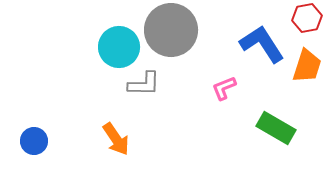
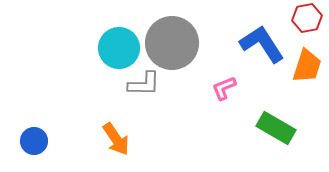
gray circle: moved 1 px right, 13 px down
cyan circle: moved 1 px down
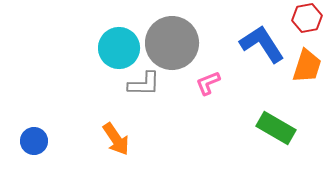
pink L-shape: moved 16 px left, 5 px up
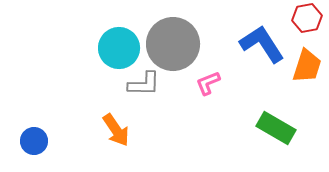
gray circle: moved 1 px right, 1 px down
orange arrow: moved 9 px up
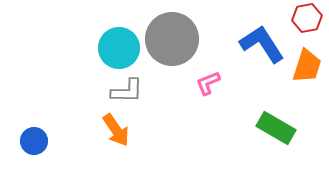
gray circle: moved 1 px left, 5 px up
gray L-shape: moved 17 px left, 7 px down
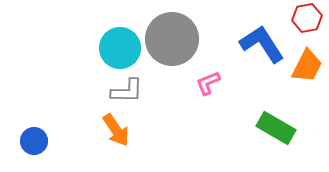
cyan circle: moved 1 px right
orange trapezoid: rotated 9 degrees clockwise
